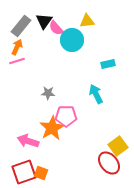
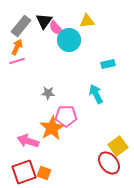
cyan circle: moved 3 px left
orange square: moved 3 px right
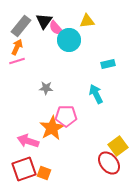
gray star: moved 2 px left, 5 px up
red square: moved 3 px up
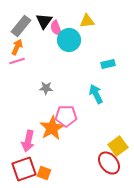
pink semicircle: rotated 21 degrees clockwise
pink arrow: rotated 95 degrees counterclockwise
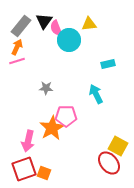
yellow triangle: moved 2 px right, 3 px down
yellow square: rotated 24 degrees counterclockwise
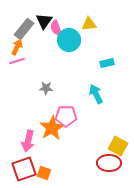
gray rectangle: moved 3 px right, 3 px down
cyan rectangle: moved 1 px left, 1 px up
red ellipse: rotated 50 degrees counterclockwise
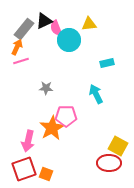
black triangle: rotated 30 degrees clockwise
pink line: moved 4 px right
orange square: moved 2 px right, 1 px down
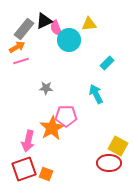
orange arrow: rotated 35 degrees clockwise
cyan rectangle: rotated 32 degrees counterclockwise
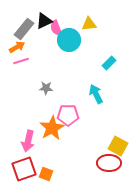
cyan rectangle: moved 2 px right
pink pentagon: moved 2 px right, 1 px up
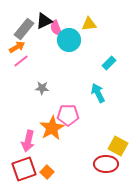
pink line: rotated 21 degrees counterclockwise
gray star: moved 4 px left
cyan arrow: moved 2 px right, 1 px up
red ellipse: moved 3 px left, 1 px down
orange square: moved 1 px right, 2 px up; rotated 24 degrees clockwise
